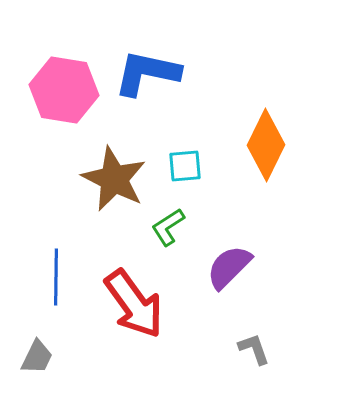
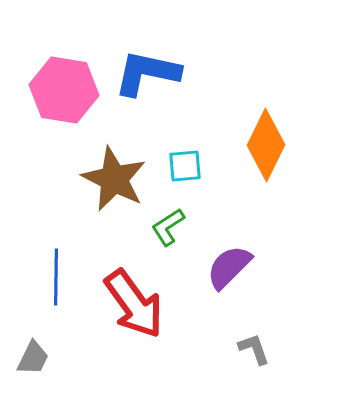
gray trapezoid: moved 4 px left, 1 px down
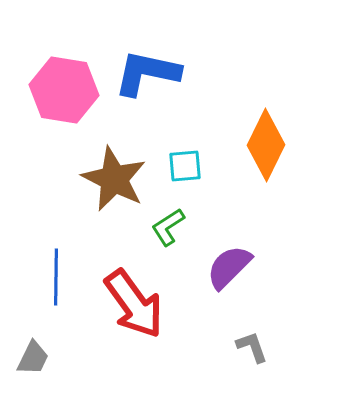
gray L-shape: moved 2 px left, 2 px up
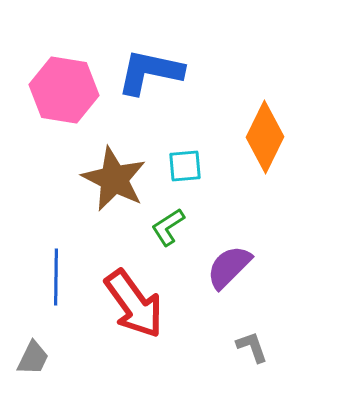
blue L-shape: moved 3 px right, 1 px up
orange diamond: moved 1 px left, 8 px up
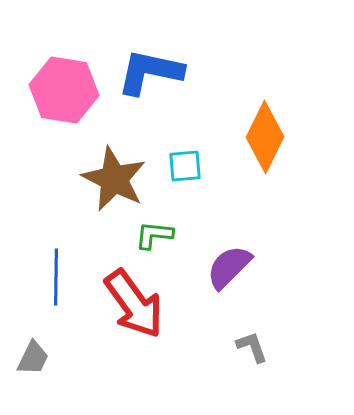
green L-shape: moved 14 px left, 8 px down; rotated 39 degrees clockwise
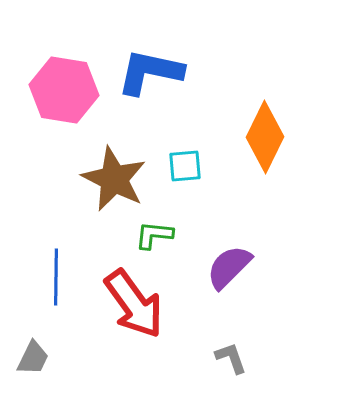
gray L-shape: moved 21 px left, 11 px down
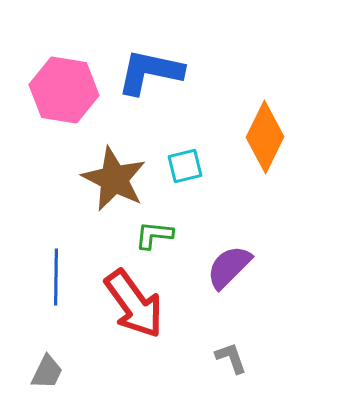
cyan square: rotated 9 degrees counterclockwise
gray trapezoid: moved 14 px right, 14 px down
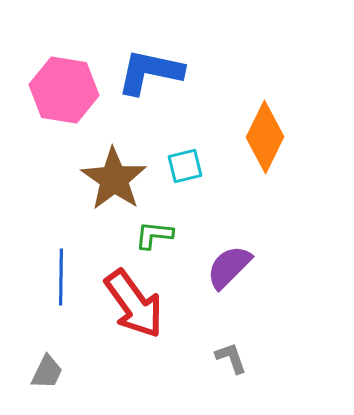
brown star: rotated 8 degrees clockwise
blue line: moved 5 px right
